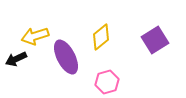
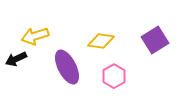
yellow diamond: moved 4 px down; rotated 48 degrees clockwise
purple ellipse: moved 1 px right, 10 px down
pink hexagon: moved 7 px right, 6 px up; rotated 15 degrees counterclockwise
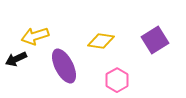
purple ellipse: moved 3 px left, 1 px up
pink hexagon: moved 3 px right, 4 px down
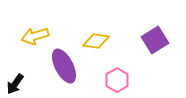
yellow diamond: moved 5 px left
black arrow: moved 1 px left, 25 px down; rotated 30 degrees counterclockwise
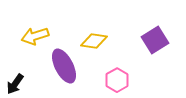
yellow diamond: moved 2 px left
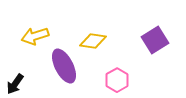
yellow diamond: moved 1 px left
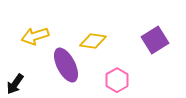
purple ellipse: moved 2 px right, 1 px up
